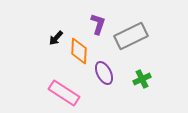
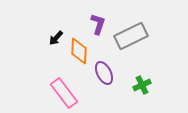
green cross: moved 6 px down
pink rectangle: rotated 20 degrees clockwise
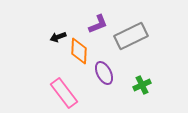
purple L-shape: rotated 50 degrees clockwise
black arrow: moved 2 px right, 1 px up; rotated 28 degrees clockwise
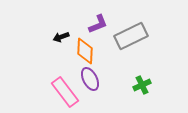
black arrow: moved 3 px right
orange diamond: moved 6 px right
purple ellipse: moved 14 px left, 6 px down
pink rectangle: moved 1 px right, 1 px up
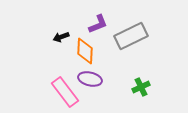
purple ellipse: rotated 50 degrees counterclockwise
green cross: moved 1 px left, 2 px down
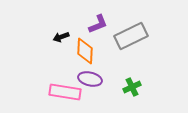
green cross: moved 9 px left
pink rectangle: rotated 44 degrees counterclockwise
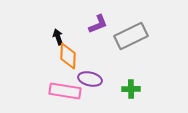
black arrow: moved 3 px left; rotated 91 degrees clockwise
orange diamond: moved 17 px left, 5 px down
green cross: moved 1 px left, 2 px down; rotated 24 degrees clockwise
pink rectangle: moved 1 px up
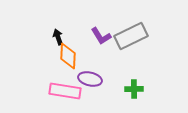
purple L-shape: moved 3 px right, 12 px down; rotated 80 degrees clockwise
green cross: moved 3 px right
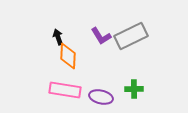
purple ellipse: moved 11 px right, 18 px down
pink rectangle: moved 1 px up
